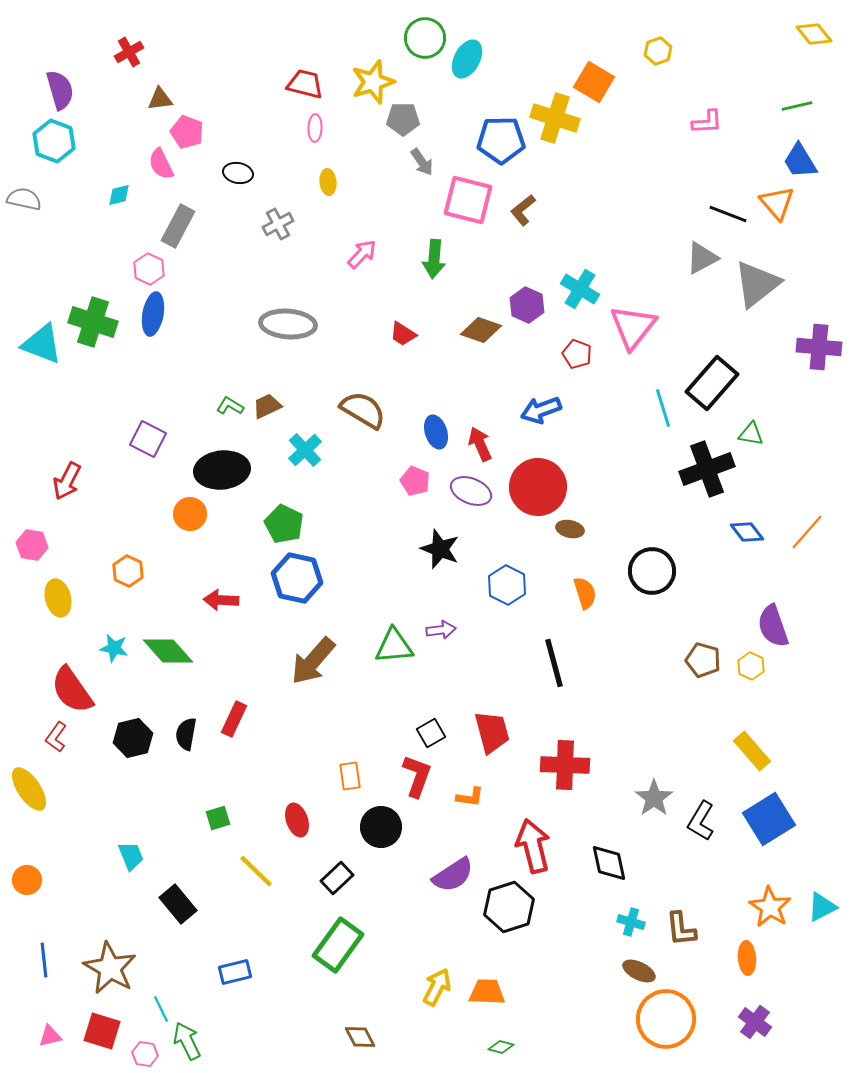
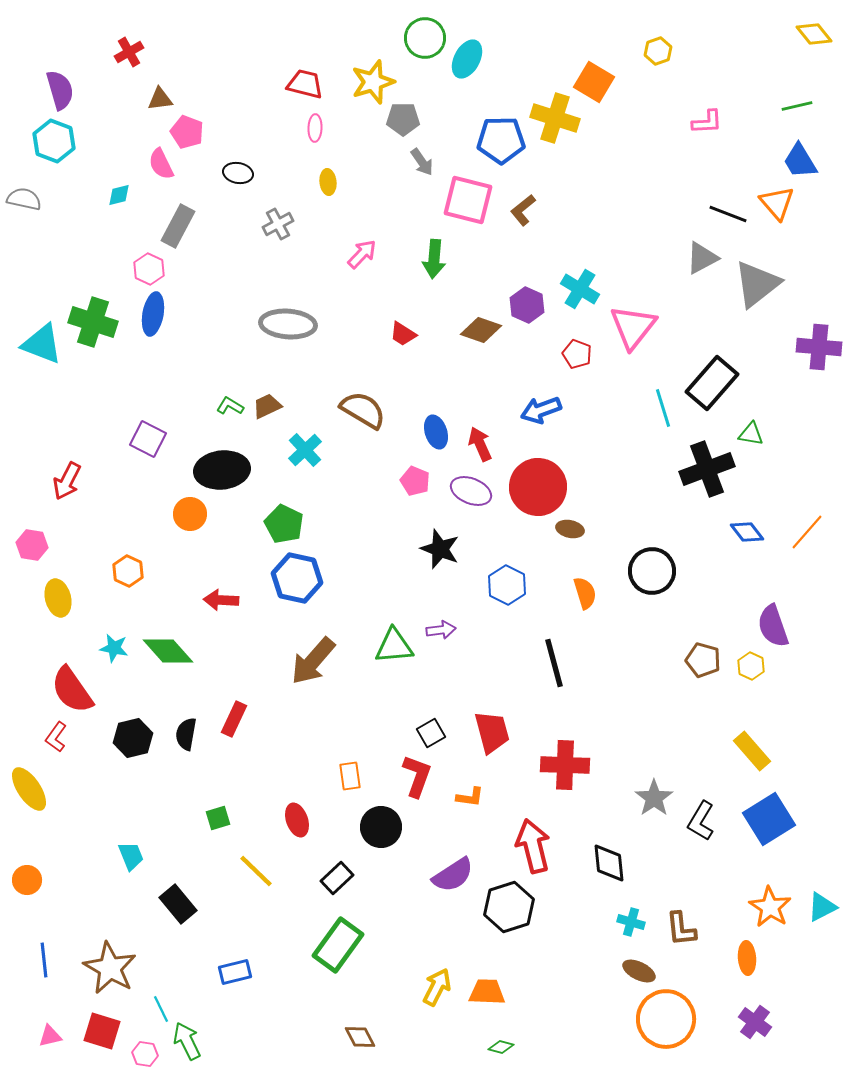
black diamond at (609, 863): rotated 6 degrees clockwise
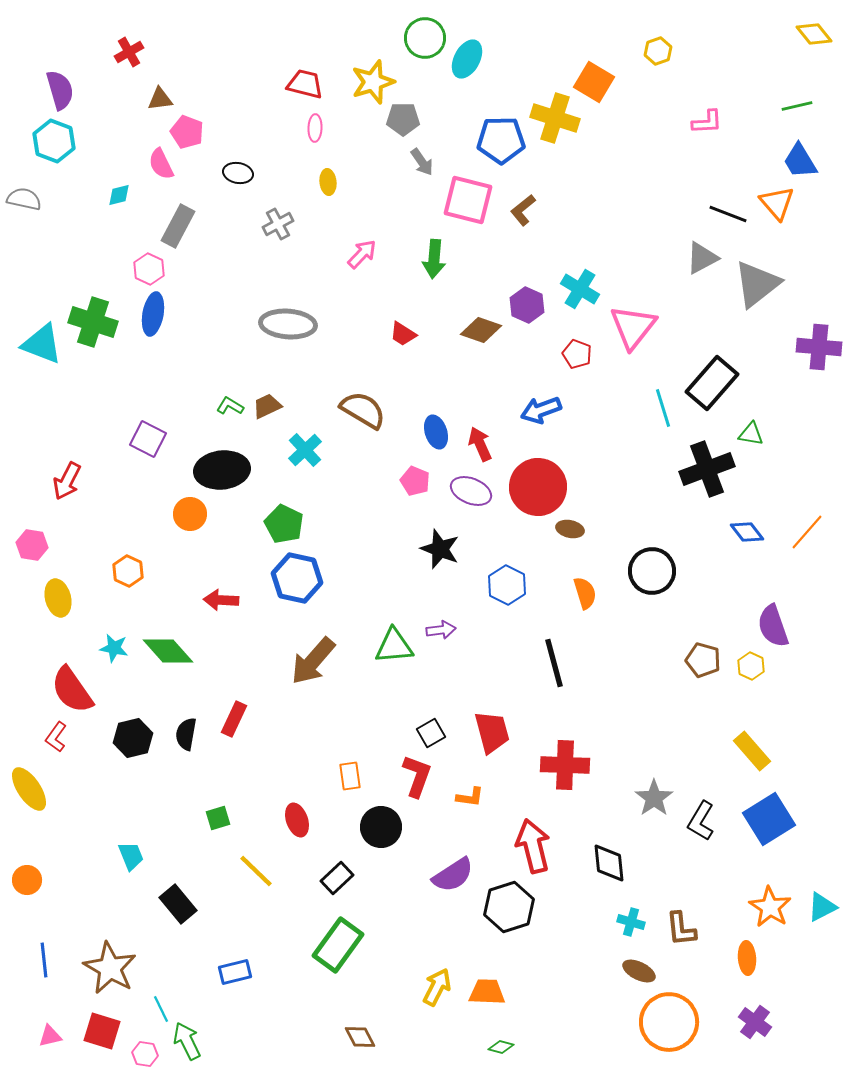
orange circle at (666, 1019): moved 3 px right, 3 px down
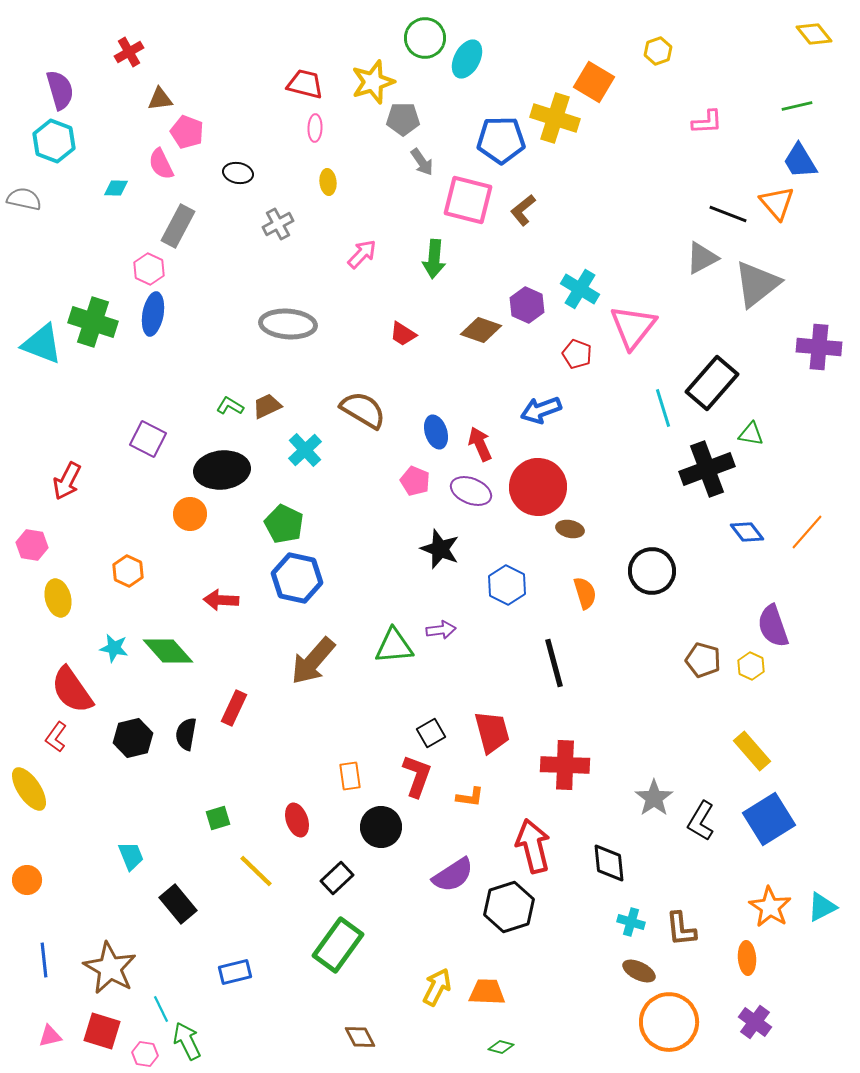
cyan diamond at (119, 195): moved 3 px left, 7 px up; rotated 15 degrees clockwise
red rectangle at (234, 719): moved 11 px up
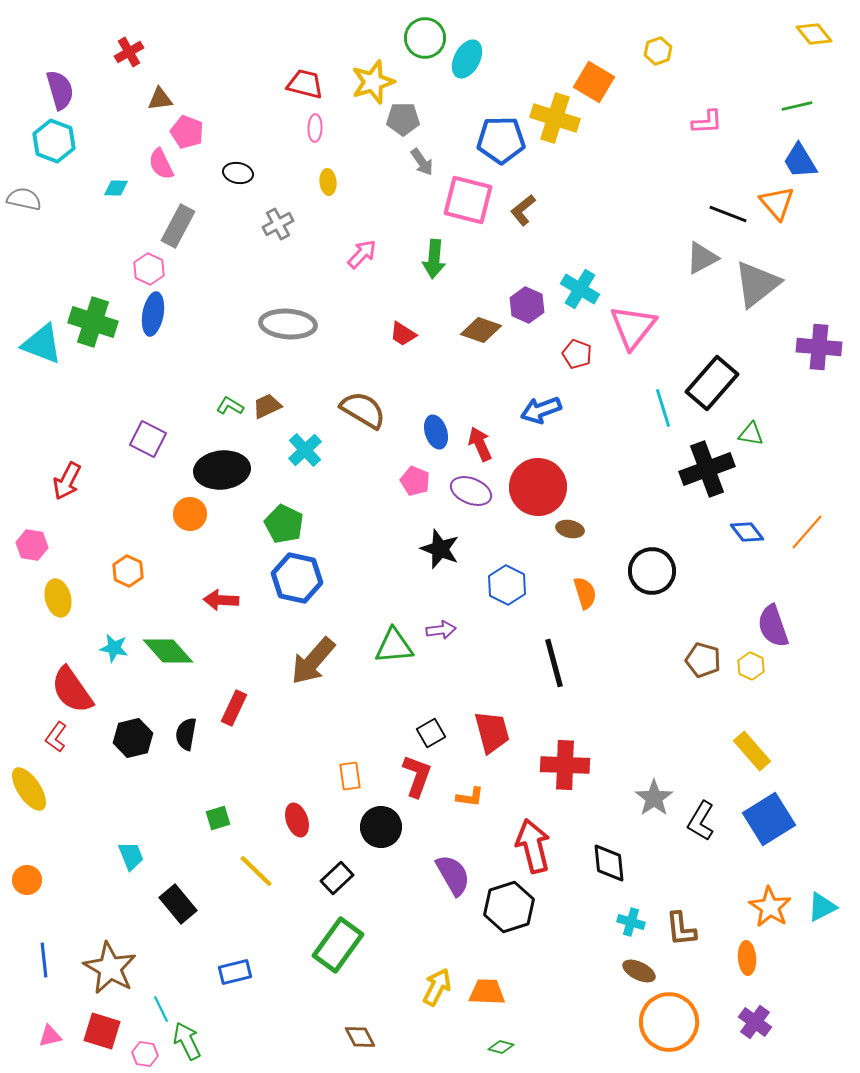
purple semicircle at (453, 875): rotated 87 degrees counterclockwise
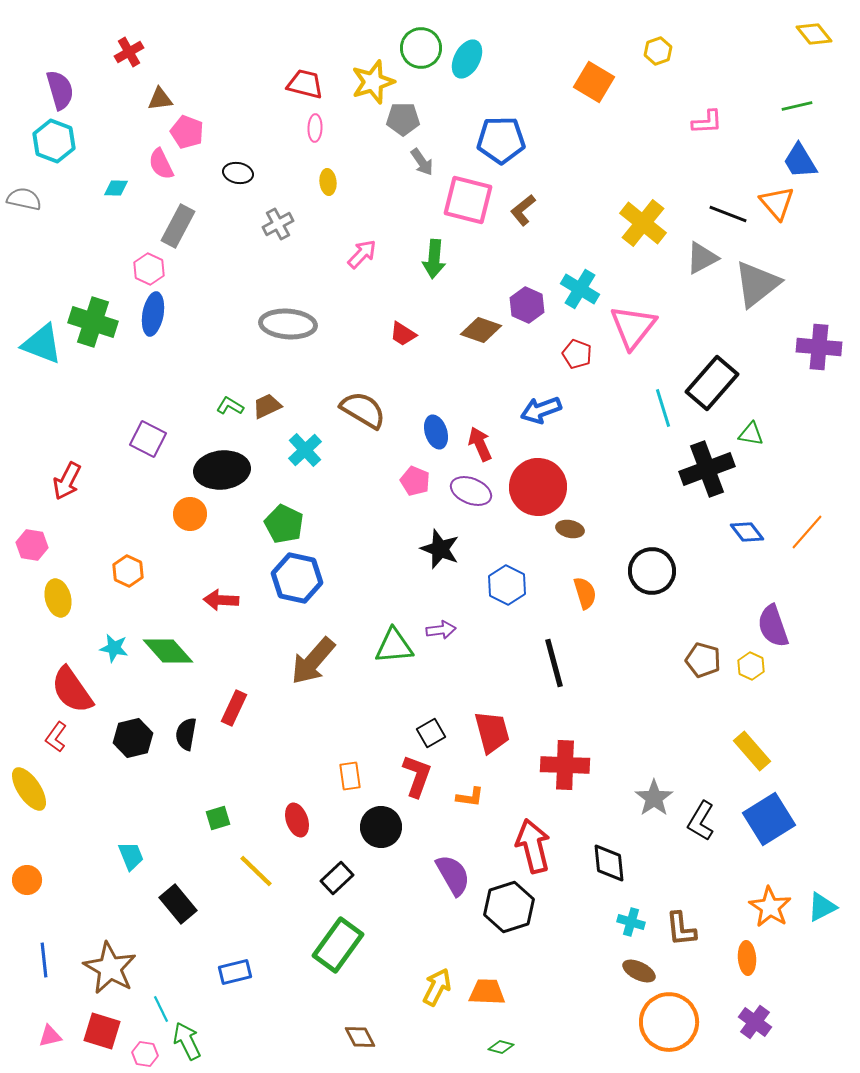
green circle at (425, 38): moved 4 px left, 10 px down
yellow cross at (555, 118): moved 88 px right, 105 px down; rotated 21 degrees clockwise
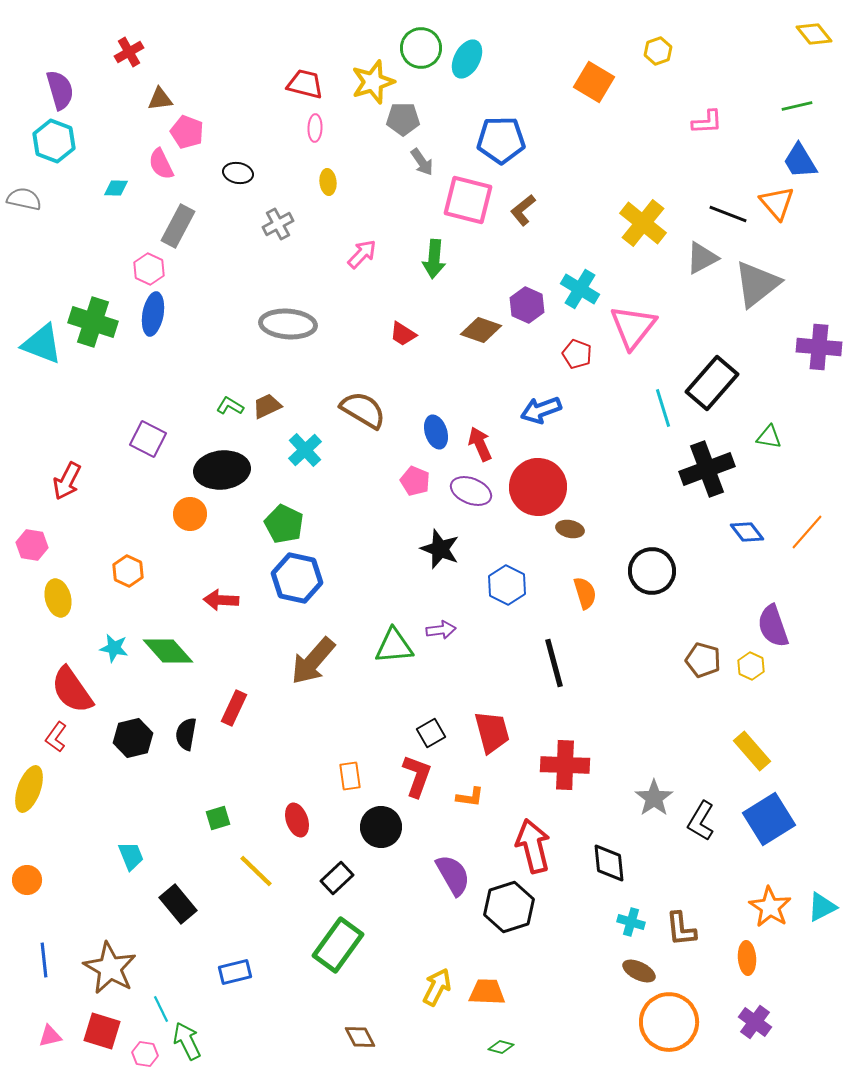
green triangle at (751, 434): moved 18 px right, 3 px down
yellow ellipse at (29, 789): rotated 54 degrees clockwise
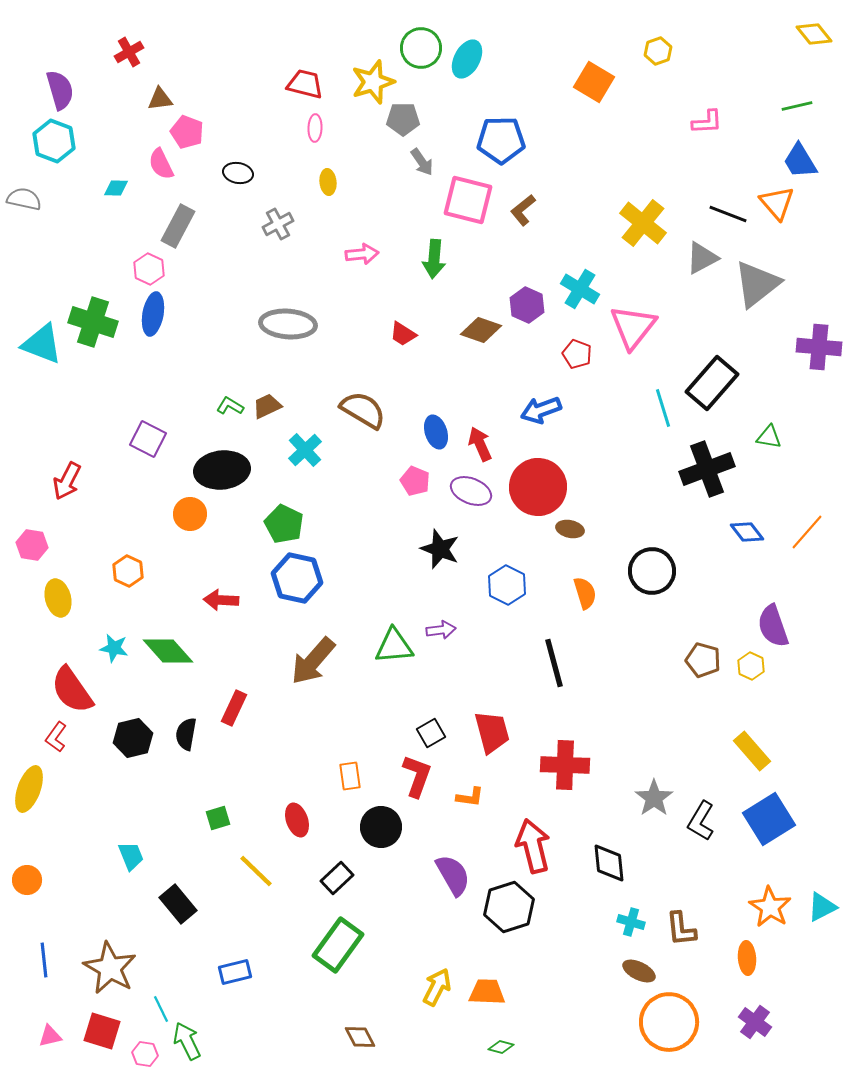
pink arrow at (362, 254): rotated 40 degrees clockwise
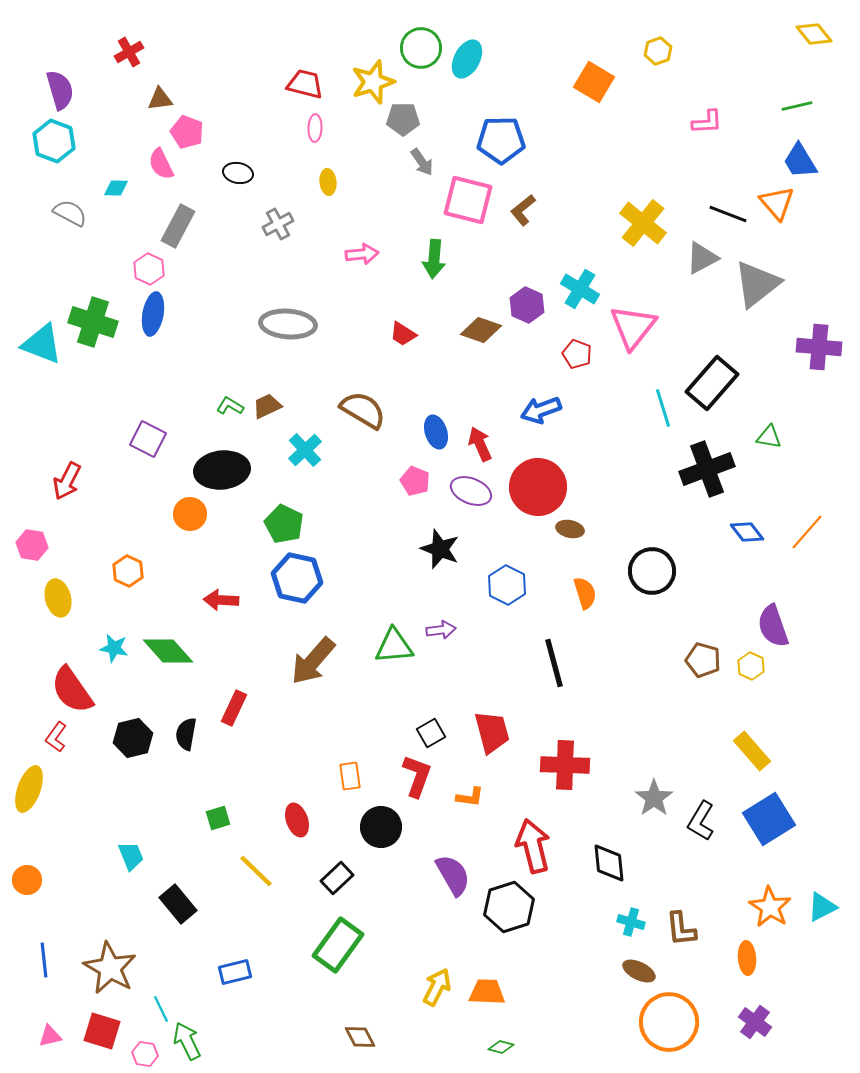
gray semicircle at (24, 199): moved 46 px right, 14 px down; rotated 16 degrees clockwise
